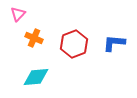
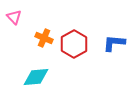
pink triangle: moved 4 px left, 3 px down; rotated 28 degrees counterclockwise
orange cross: moved 10 px right
red hexagon: rotated 8 degrees counterclockwise
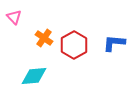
orange cross: rotated 12 degrees clockwise
red hexagon: moved 1 px down
cyan diamond: moved 2 px left, 1 px up
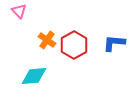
pink triangle: moved 5 px right, 6 px up
orange cross: moved 3 px right, 2 px down
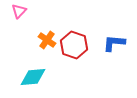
pink triangle: rotated 28 degrees clockwise
red hexagon: rotated 12 degrees counterclockwise
cyan diamond: moved 1 px left, 1 px down
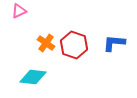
pink triangle: rotated 21 degrees clockwise
orange cross: moved 1 px left, 3 px down
cyan diamond: rotated 12 degrees clockwise
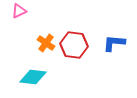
red hexagon: rotated 12 degrees counterclockwise
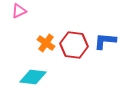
blue L-shape: moved 9 px left, 2 px up
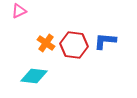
cyan diamond: moved 1 px right, 1 px up
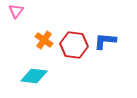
pink triangle: moved 3 px left; rotated 28 degrees counterclockwise
orange cross: moved 2 px left, 3 px up
